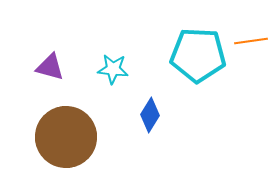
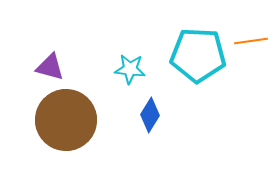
cyan star: moved 17 px right
brown circle: moved 17 px up
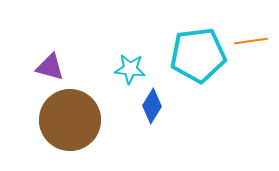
cyan pentagon: rotated 10 degrees counterclockwise
blue diamond: moved 2 px right, 9 px up
brown circle: moved 4 px right
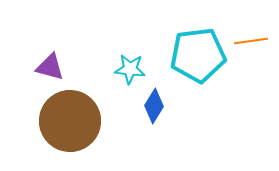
blue diamond: moved 2 px right
brown circle: moved 1 px down
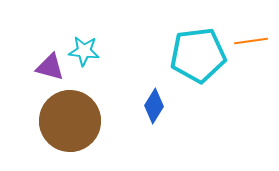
cyan star: moved 46 px left, 18 px up
